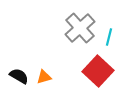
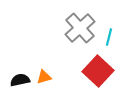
black semicircle: moved 1 px right, 4 px down; rotated 42 degrees counterclockwise
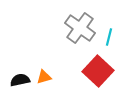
gray cross: rotated 12 degrees counterclockwise
